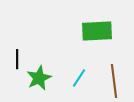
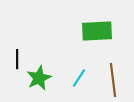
brown line: moved 1 px left, 1 px up
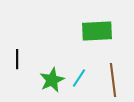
green star: moved 13 px right, 2 px down
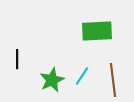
cyan line: moved 3 px right, 2 px up
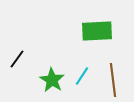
black line: rotated 36 degrees clockwise
green star: rotated 15 degrees counterclockwise
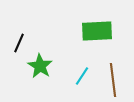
black line: moved 2 px right, 16 px up; rotated 12 degrees counterclockwise
green star: moved 12 px left, 14 px up
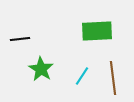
black line: moved 1 px right, 4 px up; rotated 60 degrees clockwise
green star: moved 1 px right, 3 px down
brown line: moved 2 px up
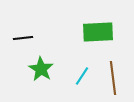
green rectangle: moved 1 px right, 1 px down
black line: moved 3 px right, 1 px up
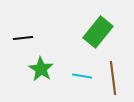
green rectangle: rotated 48 degrees counterclockwise
cyan line: rotated 66 degrees clockwise
